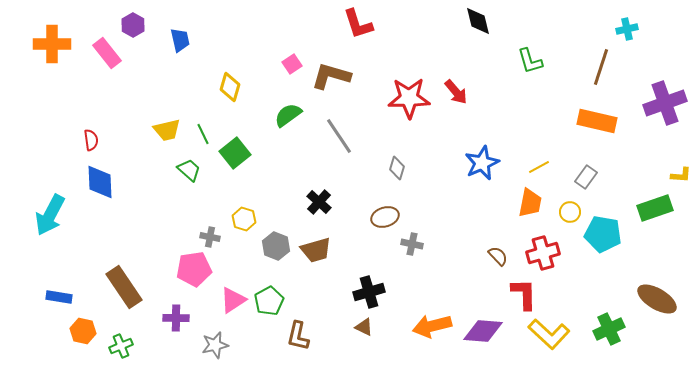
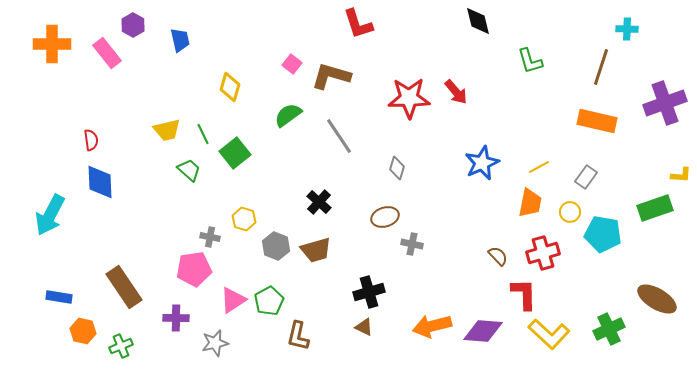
cyan cross at (627, 29): rotated 15 degrees clockwise
pink square at (292, 64): rotated 18 degrees counterclockwise
gray star at (215, 345): moved 2 px up
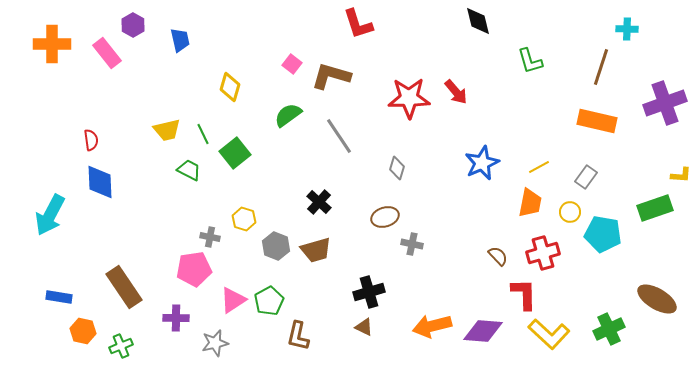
green trapezoid at (189, 170): rotated 15 degrees counterclockwise
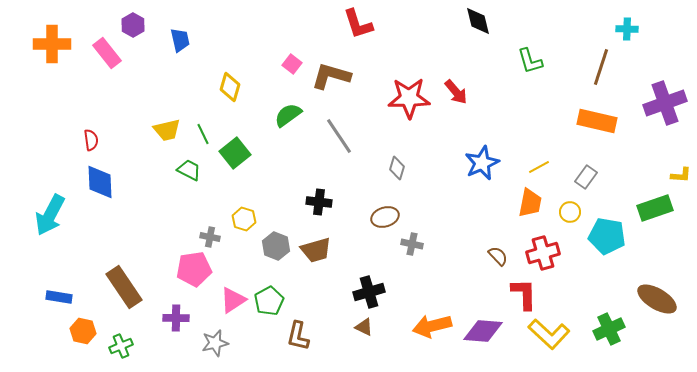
black cross at (319, 202): rotated 35 degrees counterclockwise
cyan pentagon at (603, 234): moved 4 px right, 2 px down
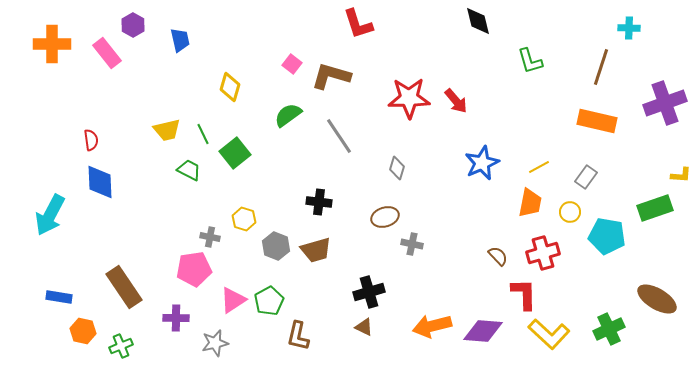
cyan cross at (627, 29): moved 2 px right, 1 px up
red arrow at (456, 92): moved 9 px down
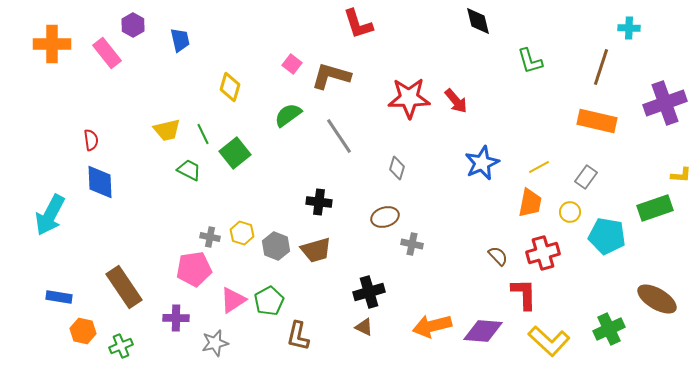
yellow hexagon at (244, 219): moved 2 px left, 14 px down
yellow L-shape at (549, 334): moved 7 px down
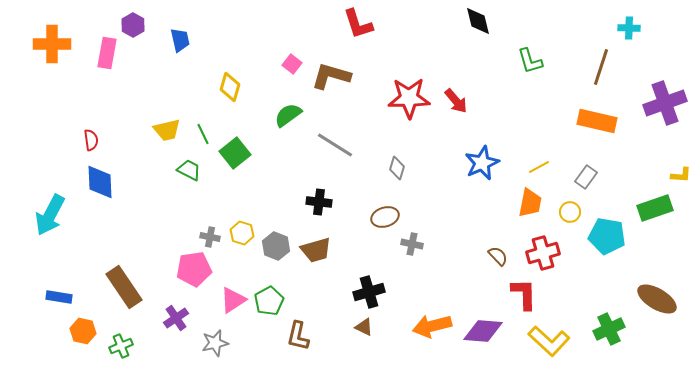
pink rectangle at (107, 53): rotated 48 degrees clockwise
gray line at (339, 136): moved 4 px left, 9 px down; rotated 24 degrees counterclockwise
purple cross at (176, 318): rotated 35 degrees counterclockwise
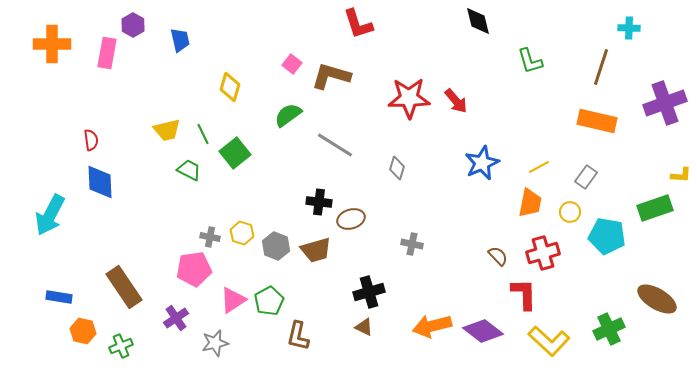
brown ellipse at (385, 217): moved 34 px left, 2 px down
purple diamond at (483, 331): rotated 33 degrees clockwise
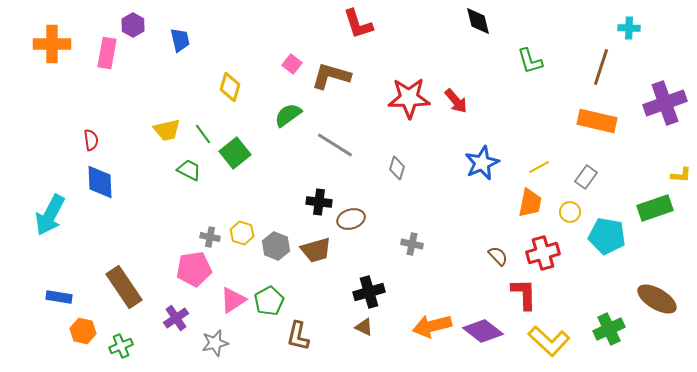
green line at (203, 134): rotated 10 degrees counterclockwise
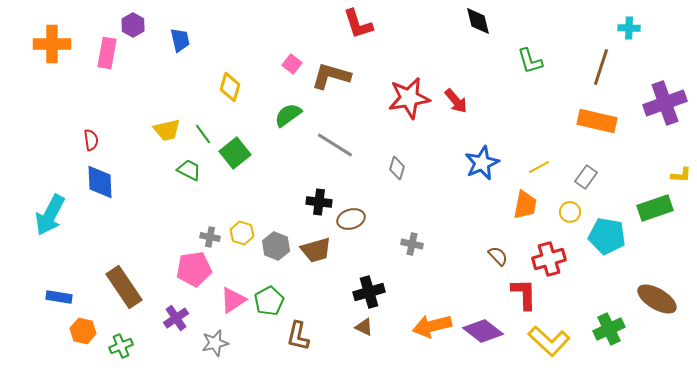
red star at (409, 98): rotated 9 degrees counterclockwise
orange trapezoid at (530, 203): moved 5 px left, 2 px down
red cross at (543, 253): moved 6 px right, 6 px down
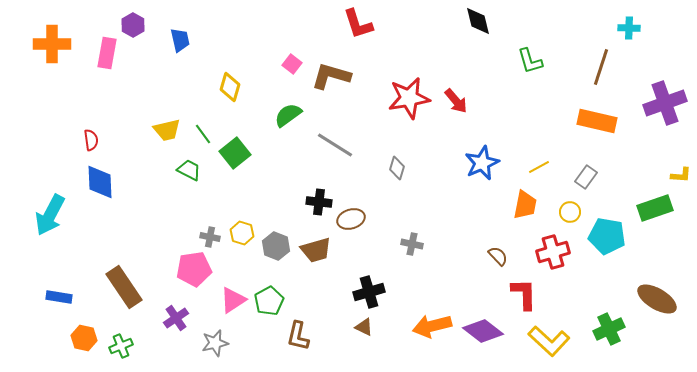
red cross at (549, 259): moved 4 px right, 7 px up
orange hexagon at (83, 331): moved 1 px right, 7 px down
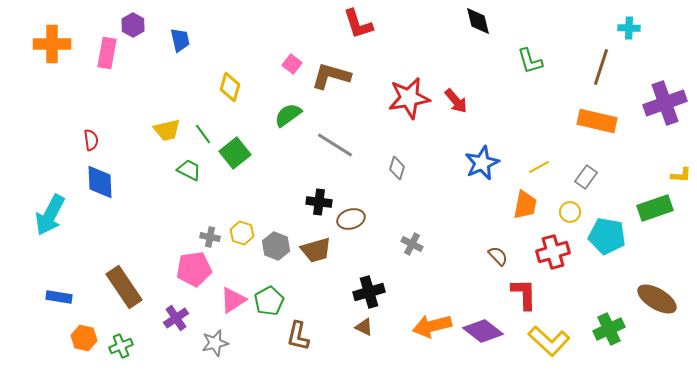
gray cross at (412, 244): rotated 15 degrees clockwise
